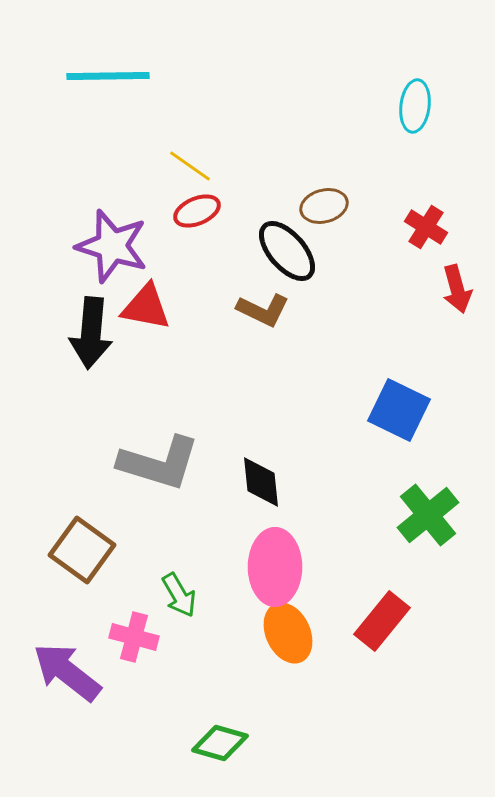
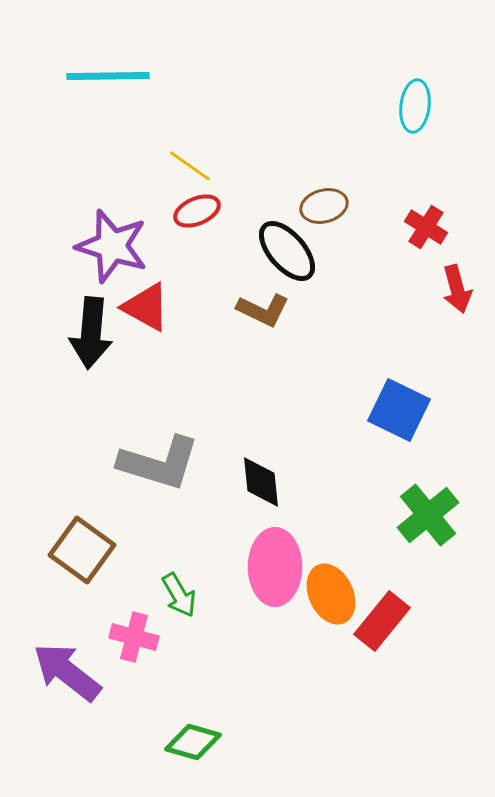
red triangle: rotated 18 degrees clockwise
orange ellipse: moved 43 px right, 39 px up
green diamond: moved 27 px left, 1 px up
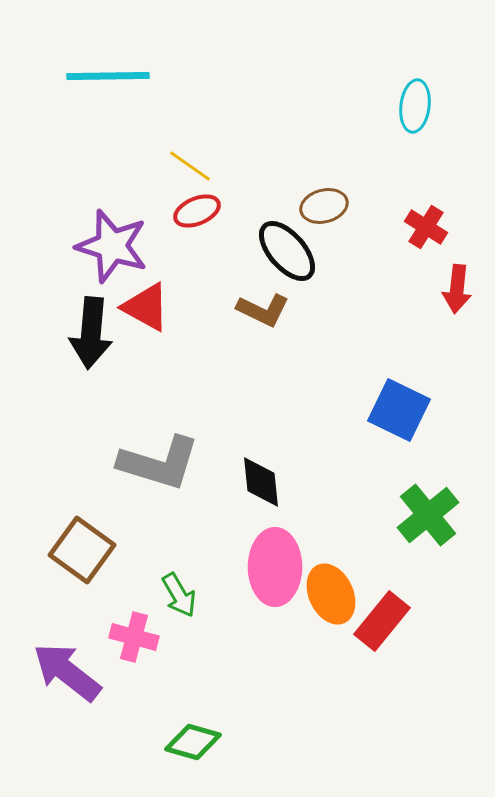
red arrow: rotated 21 degrees clockwise
